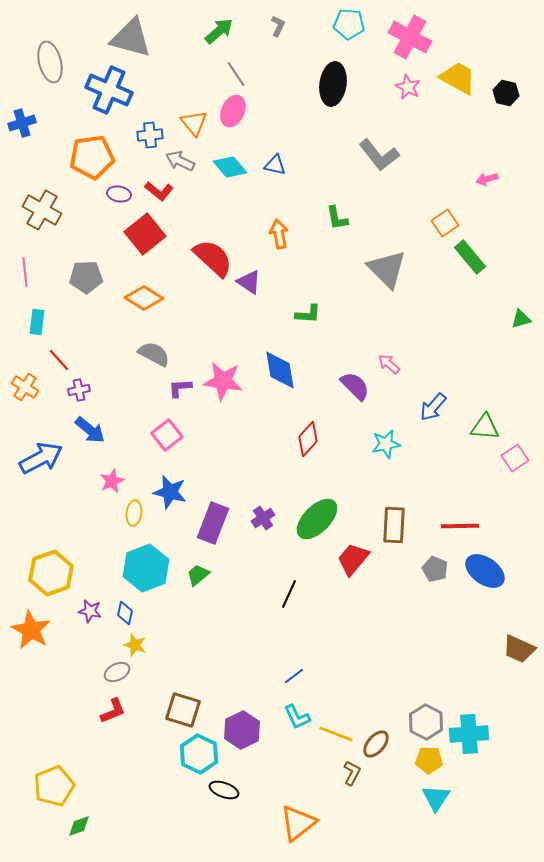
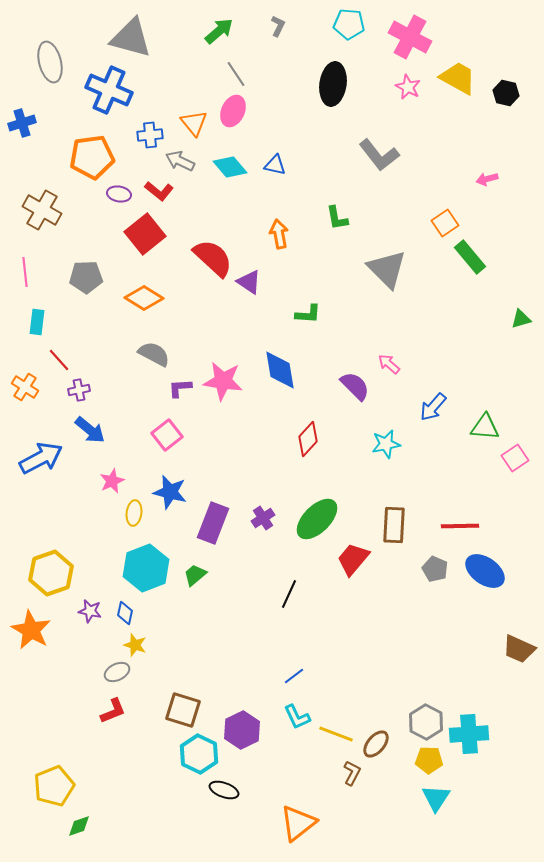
green trapezoid at (198, 575): moved 3 px left
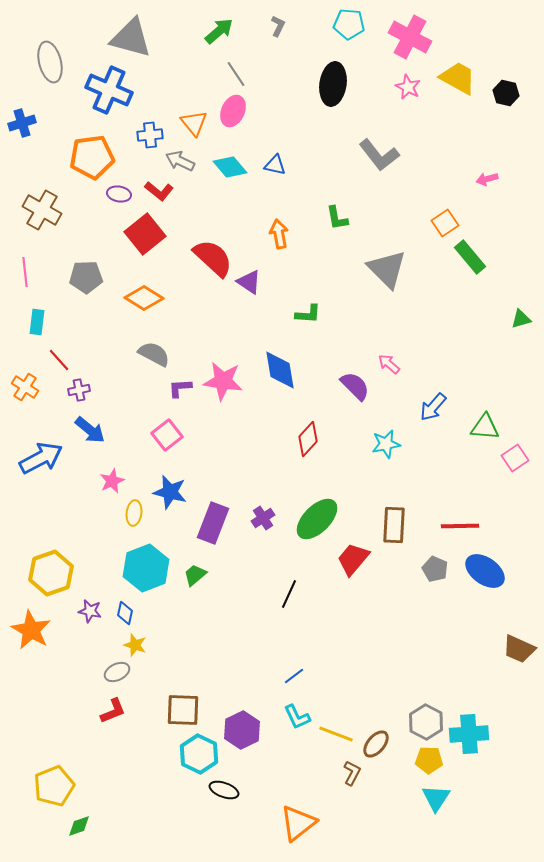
brown square at (183, 710): rotated 15 degrees counterclockwise
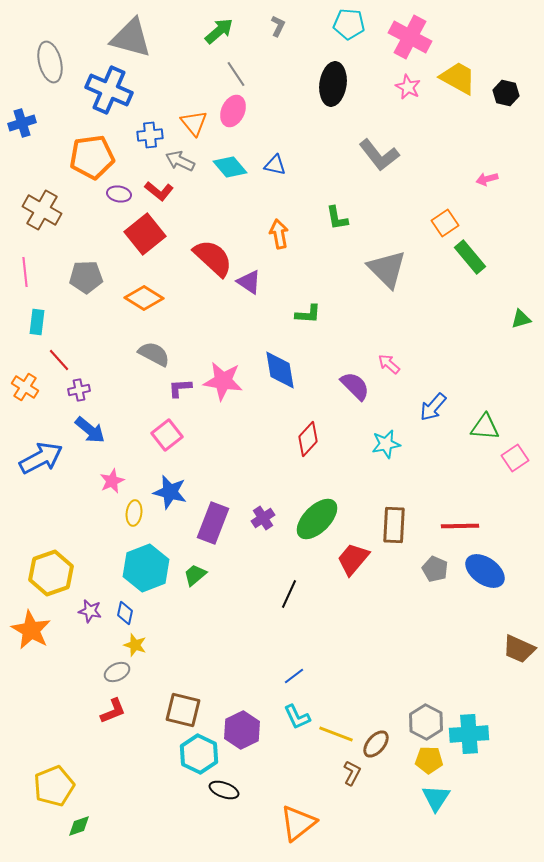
brown square at (183, 710): rotated 12 degrees clockwise
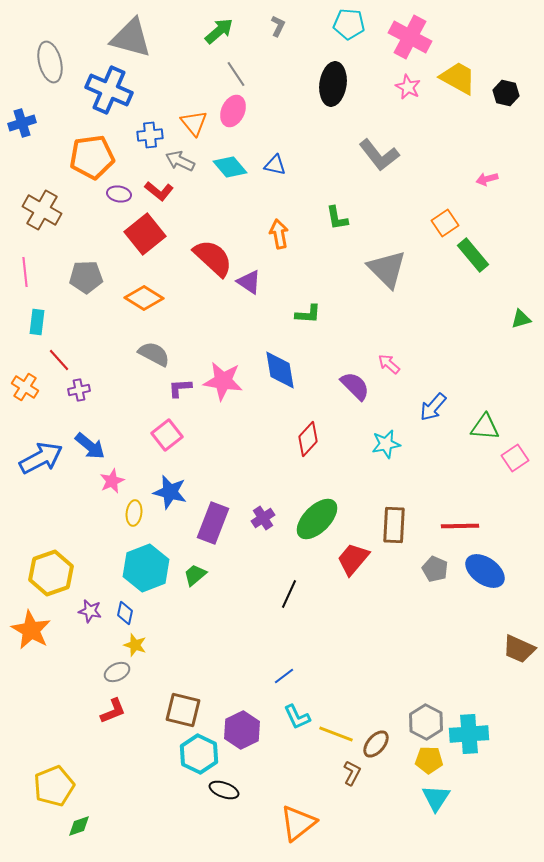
green rectangle at (470, 257): moved 3 px right, 2 px up
blue arrow at (90, 430): moved 16 px down
blue line at (294, 676): moved 10 px left
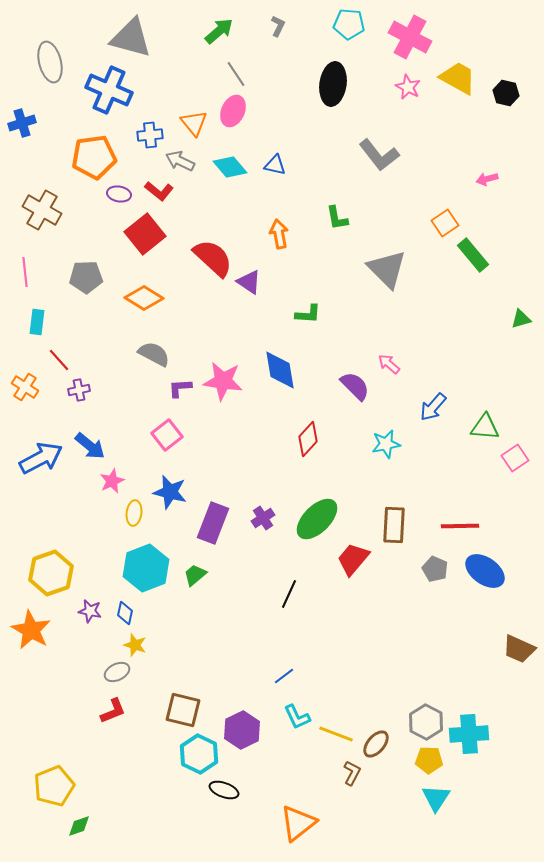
orange pentagon at (92, 157): moved 2 px right
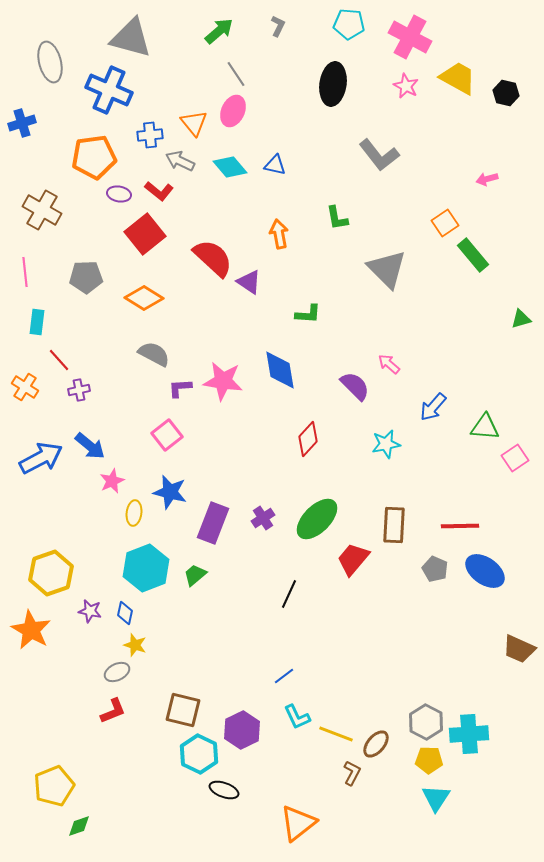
pink star at (408, 87): moved 2 px left, 1 px up
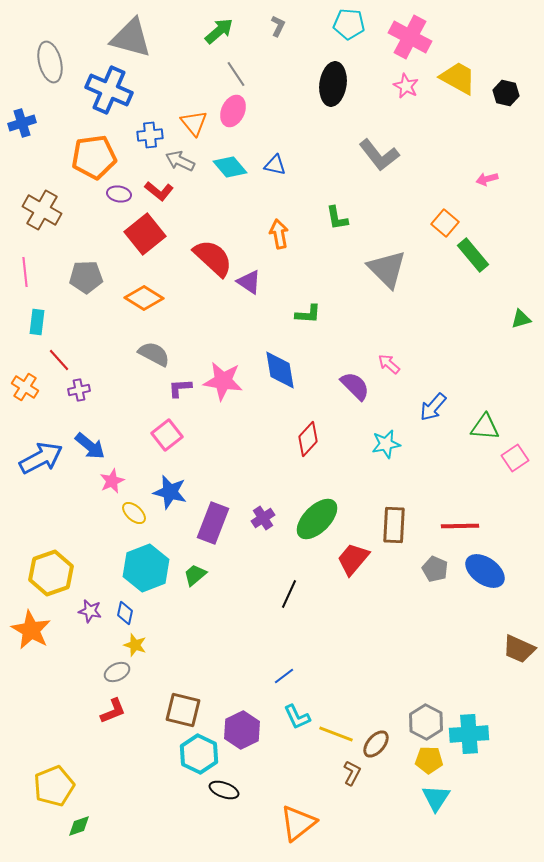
orange square at (445, 223): rotated 16 degrees counterclockwise
yellow ellipse at (134, 513): rotated 55 degrees counterclockwise
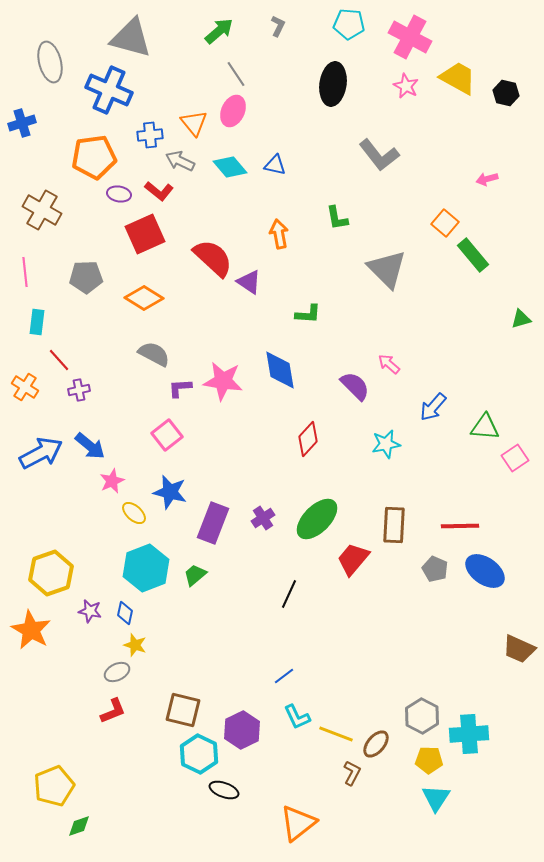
red square at (145, 234): rotated 15 degrees clockwise
blue arrow at (41, 458): moved 5 px up
gray hexagon at (426, 722): moved 4 px left, 6 px up
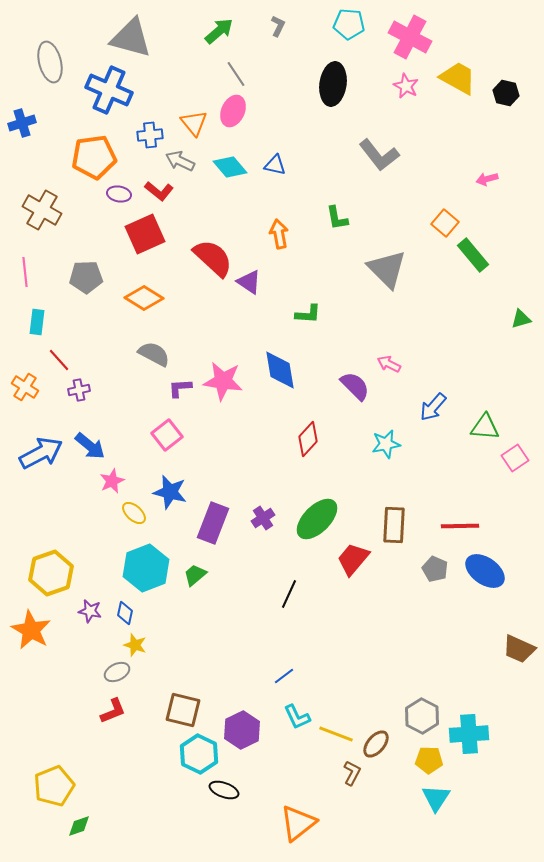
pink arrow at (389, 364): rotated 15 degrees counterclockwise
